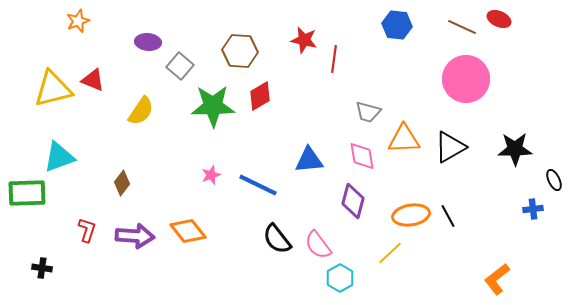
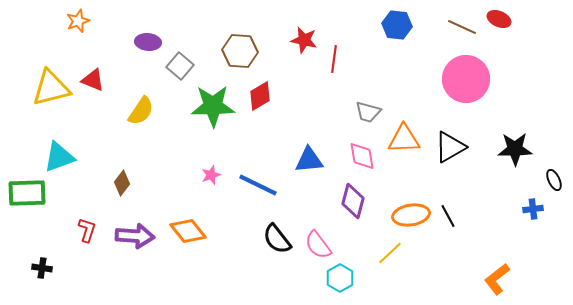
yellow triangle: moved 2 px left, 1 px up
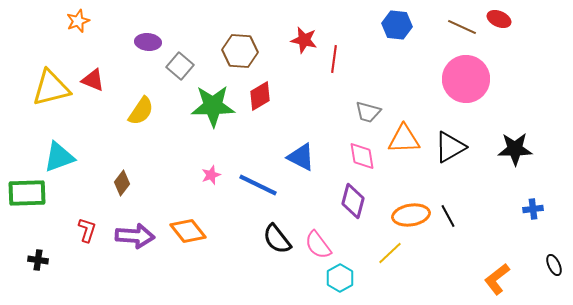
blue triangle: moved 8 px left, 3 px up; rotated 32 degrees clockwise
black ellipse: moved 85 px down
black cross: moved 4 px left, 8 px up
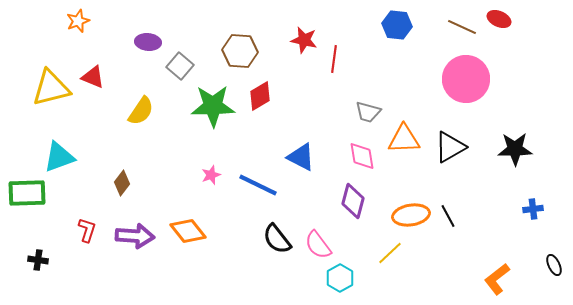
red triangle: moved 3 px up
